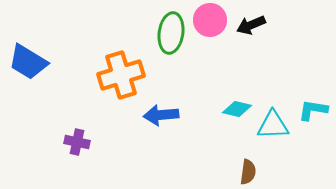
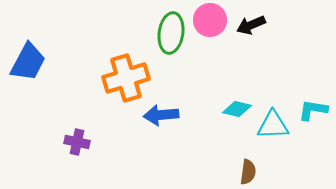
blue trapezoid: rotated 93 degrees counterclockwise
orange cross: moved 5 px right, 3 px down
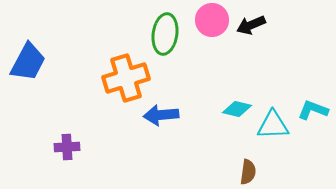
pink circle: moved 2 px right
green ellipse: moved 6 px left, 1 px down
cyan L-shape: rotated 12 degrees clockwise
purple cross: moved 10 px left, 5 px down; rotated 15 degrees counterclockwise
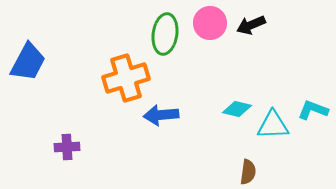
pink circle: moved 2 px left, 3 px down
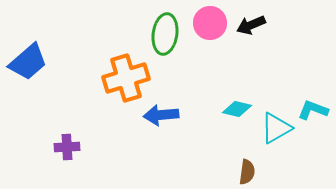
blue trapezoid: rotated 21 degrees clockwise
cyan triangle: moved 3 px right, 3 px down; rotated 28 degrees counterclockwise
brown semicircle: moved 1 px left
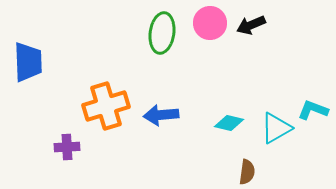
green ellipse: moved 3 px left, 1 px up
blue trapezoid: rotated 51 degrees counterclockwise
orange cross: moved 20 px left, 28 px down
cyan diamond: moved 8 px left, 14 px down
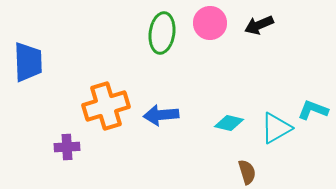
black arrow: moved 8 px right
brown semicircle: rotated 25 degrees counterclockwise
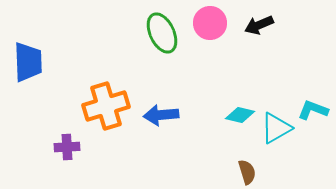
green ellipse: rotated 33 degrees counterclockwise
cyan diamond: moved 11 px right, 8 px up
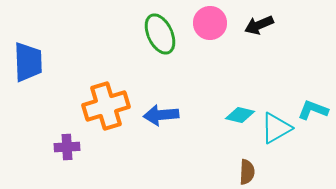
green ellipse: moved 2 px left, 1 px down
brown semicircle: rotated 20 degrees clockwise
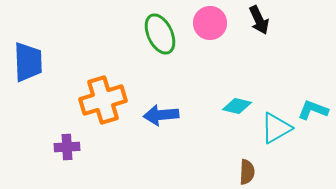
black arrow: moved 5 px up; rotated 92 degrees counterclockwise
orange cross: moved 3 px left, 6 px up
cyan diamond: moved 3 px left, 9 px up
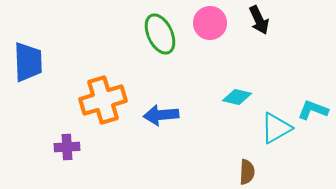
cyan diamond: moved 9 px up
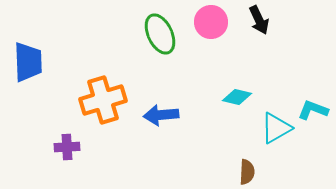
pink circle: moved 1 px right, 1 px up
